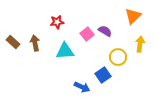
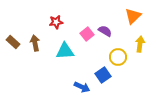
red star: moved 1 px left
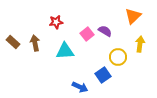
blue arrow: moved 2 px left
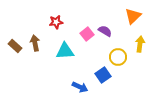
brown rectangle: moved 2 px right, 4 px down
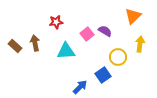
cyan triangle: moved 1 px right
blue arrow: rotated 70 degrees counterclockwise
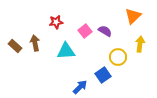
pink square: moved 2 px left, 3 px up
